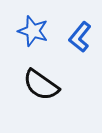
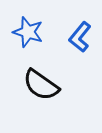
blue star: moved 5 px left, 1 px down
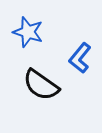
blue L-shape: moved 21 px down
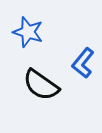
blue L-shape: moved 3 px right, 5 px down
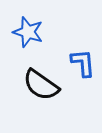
blue L-shape: rotated 136 degrees clockwise
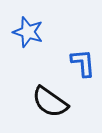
black semicircle: moved 9 px right, 17 px down
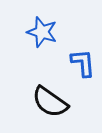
blue star: moved 14 px right
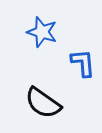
black semicircle: moved 7 px left, 1 px down
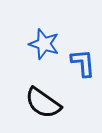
blue star: moved 2 px right, 12 px down
